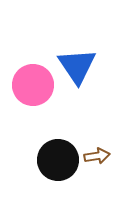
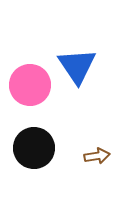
pink circle: moved 3 px left
black circle: moved 24 px left, 12 px up
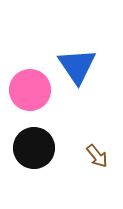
pink circle: moved 5 px down
brown arrow: rotated 60 degrees clockwise
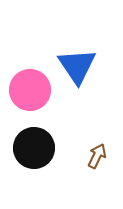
brown arrow: rotated 115 degrees counterclockwise
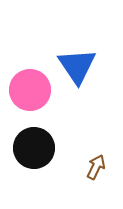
brown arrow: moved 1 px left, 11 px down
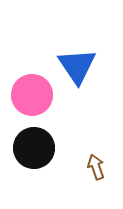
pink circle: moved 2 px right, 5 px down
brown arrow: rotated 45 degrees counterclockwise
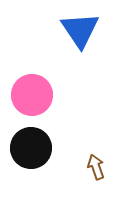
blue triangle: moved 3 px right, 36 px up
black circle: moved 3 px left
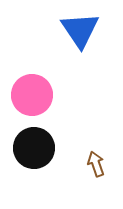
black circle: moved 3 px right
brown arrow: moved 3 px up
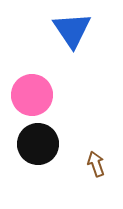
blue triangle: moved 8 px left
black circle: moved 4 px right, 4 px up
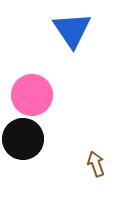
black circle: moved 15 px left, 5 px up
